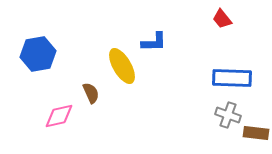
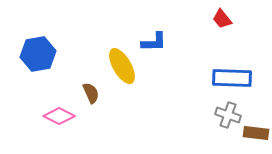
pink diamond: rotated 40 degrees clockwise
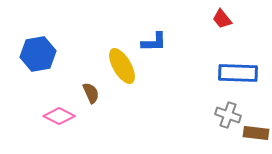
blue rectangle: moved 6 px right, 5 px up
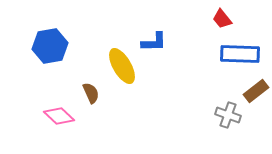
blue hexagon: moved 12 px right, 8 px up
blue rectangle: moved 2 px right, 19 px up
pink diamond: rotated 16 degrees clockwise
brown rectangle: moved 42 px up; rotated 45 degrees counterclockwise
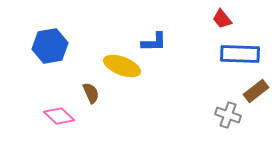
yellow ellipse: rotated 39 degrees counterclockwise
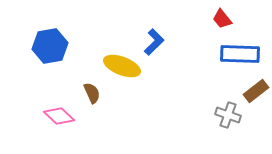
blue L-shape: rotated 44 degrees counterclockwise
brown semicircle: moved 1 px right
